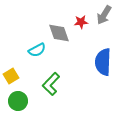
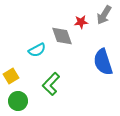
gray diamond: moved 3 px right, 3 px down
blue semicircle: rotated 20 degrees counterclockwise
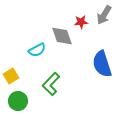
blue semicircle: moved 1 px left, 2 px down
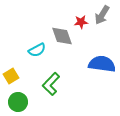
gray arrow: moved 2 px left
blue semicircle: rotated 116 degrees clockwise
green circle: moved 1 px down
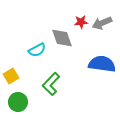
gray arrow: moved 8 px down; rotated 36 degrees clockwise
gray diamond: moved 2 px down
